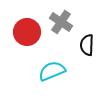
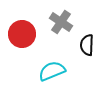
red circle: moved 5 px left, 2 px down
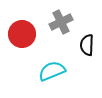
gray cross: rotated 30 degrees clockwise
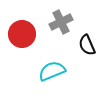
black semicircle: rotated 25 degrees counterclockwise
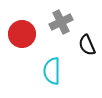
cyan semicircle: rotated 68 degrees counterclockwise
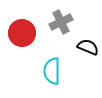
red circle: moved 1 px up
black semicircle: moved 1 px right, 2 px down; rotated 135 degrees clockwise
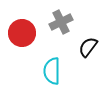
black semicircle: rotated 75 degrees counterclockwise
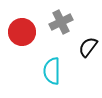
red circle: moved 1 px up
